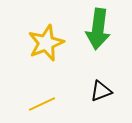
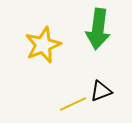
yellow star: moved 3 px left, 2 px down
yellow line: moved 31 px right
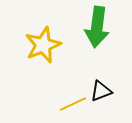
green arrow: moved 1 px left, 2 px up
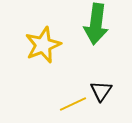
green arrow: moved 1 px left, 3 px up
black triangle: rotated 35 degrees counterclockwise
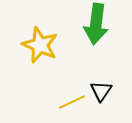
yellow star: moved 3 px left; rotated 27 degrees counterclockwise
yellow line: moved 1 px left, 2 px up
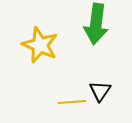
black triangle: moved 1 px left
yellow line: rotated 20 degrees clockwise
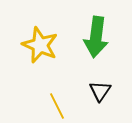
green arrow: moved 13 px down
yellow line: moved 15 px left, 4 px down; rotated 68 degrees clockwise
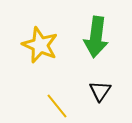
yellow line: rotated 12 degrees counterclockwise
